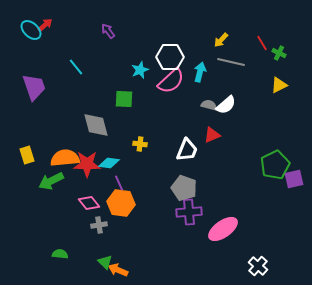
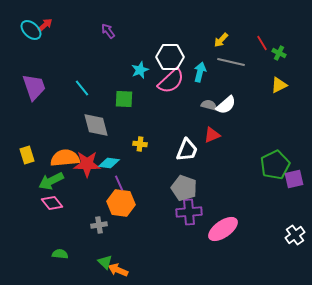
cyan line: moved 6 px right, 21 px down
pink diamond: moved 37 px left
white cross: moved 37 px right, 31 px up; rotated 12 degrees clockwise
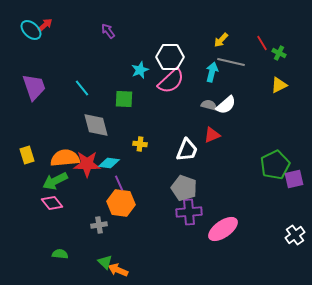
cyan arrow: moved 12 px right
green arrow: moved 4 px right
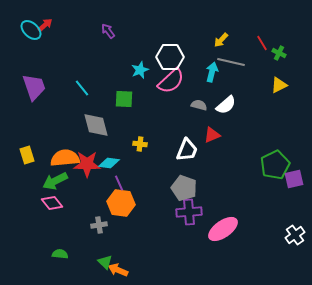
gray semicircle: moved 10 px left
